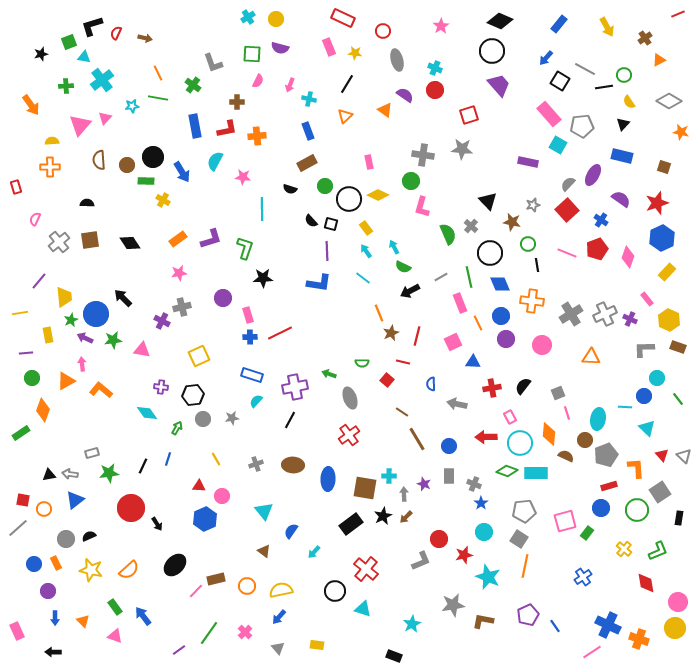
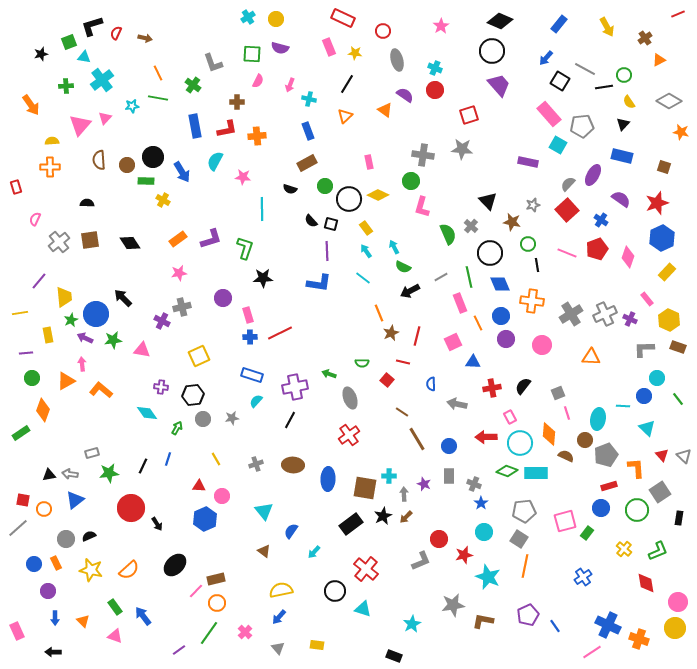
cyan line at (625, 407): moved 2 px left, 1 px up
orange circle at (247, 586): moved 30 px left, 17 px down
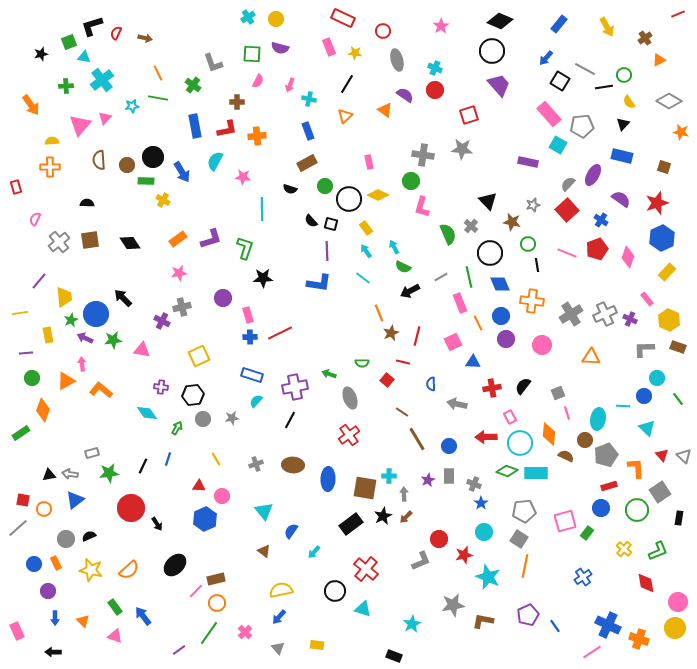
purple star at (424, 484): moved 4 px right, 4 px up; rotated 24 degrees clockwise
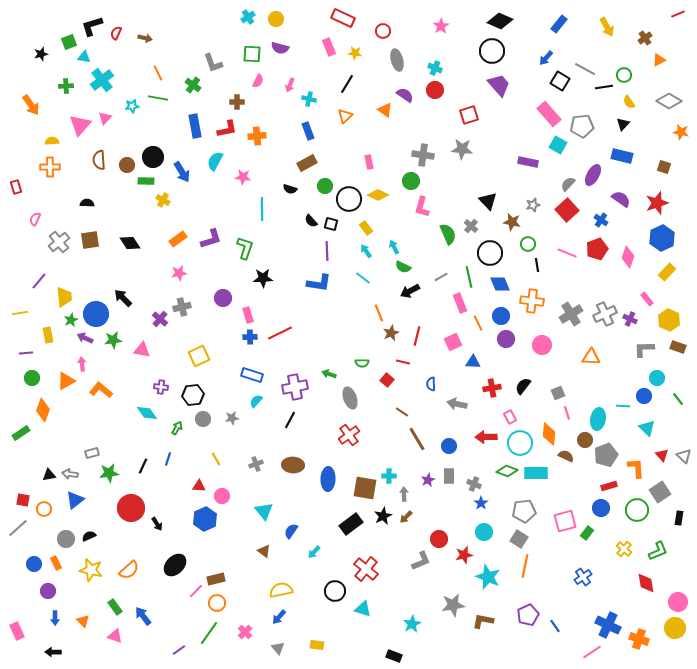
purple cross at (162, 321): moved 2 px left, 2 px up; rotated 14 degrees clockwise
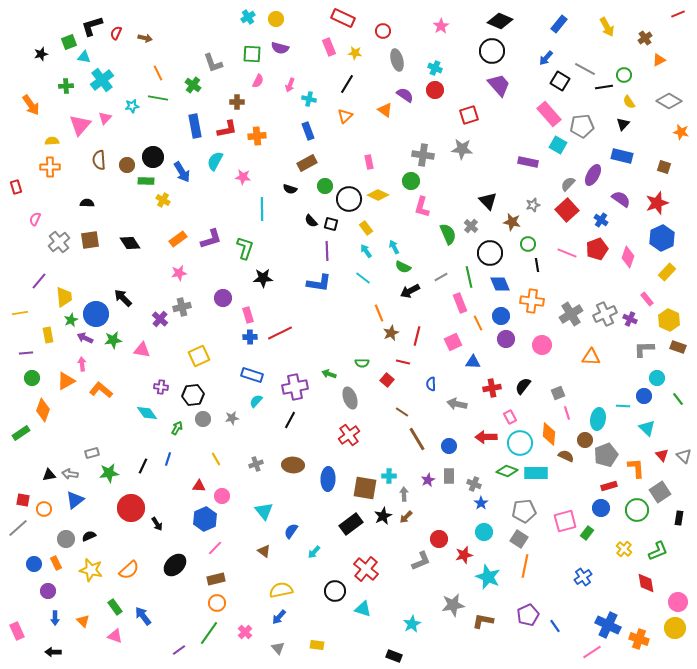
pink line at (196, 591): moved 19 px right, 43 px up
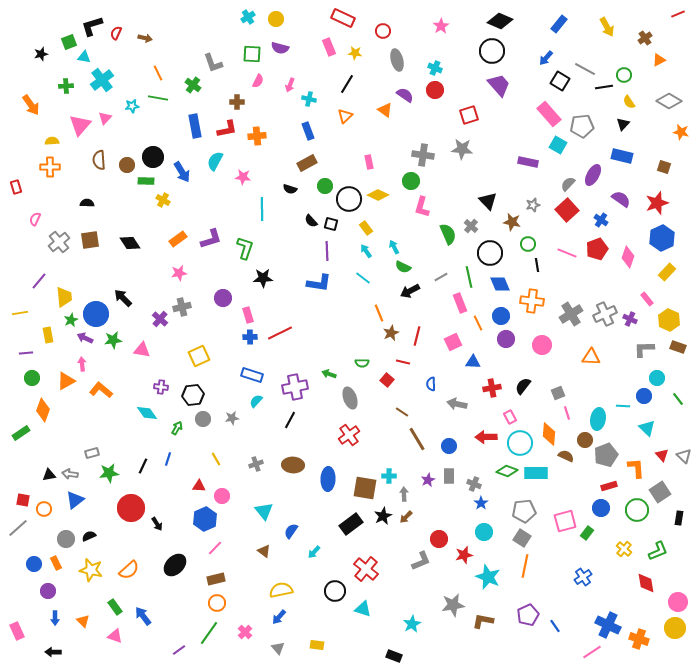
gray square at (519, 539): moved 3 px right, 1 px up
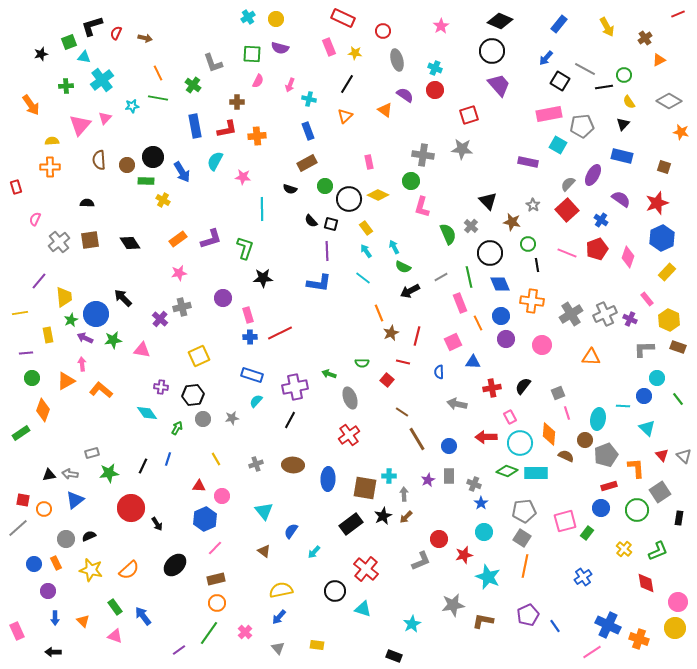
pink rectangle at (549, 114): rotated 60 degrees counterclockwise
gray star at (533, 205): rotated 24 degrees counterclockwise
blue semicircle at (431, 384): moved 8 px right, 12 px up
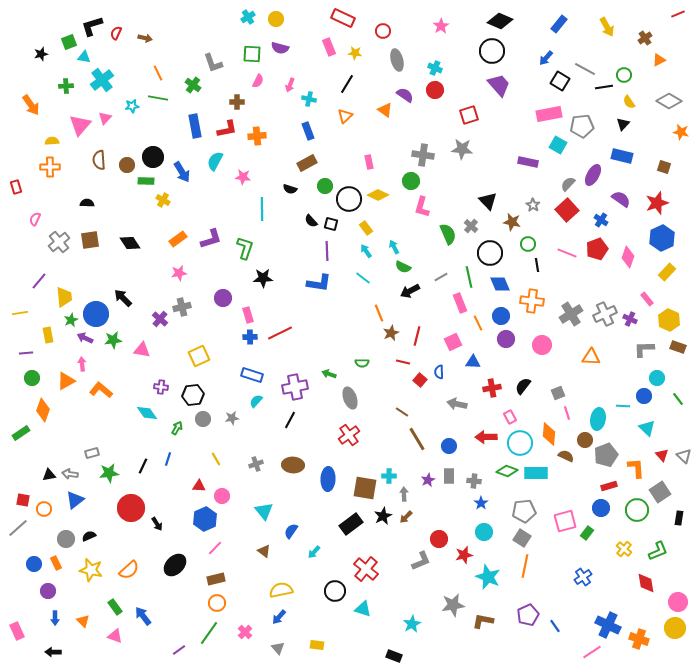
red square at (387, 380): moved 33 px right
gray cross at (474, 484): moved 3 px up; rotated 16 degrees counterclockwise
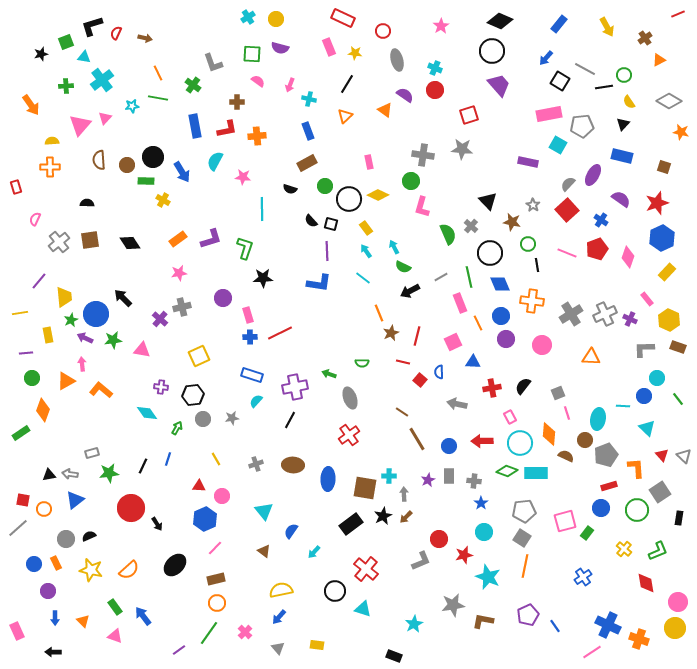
green square at (69, 42): moved 3 px left
pink semicircle at (258, 81): rotated 80 degrees counterclockwise
red arrow at (486, 437): moved 4 px left, 4 px down
cyan star at (412, 624): moved 2 px right
